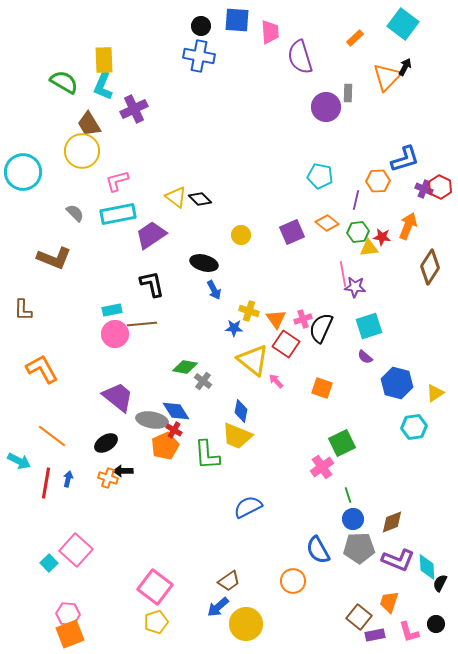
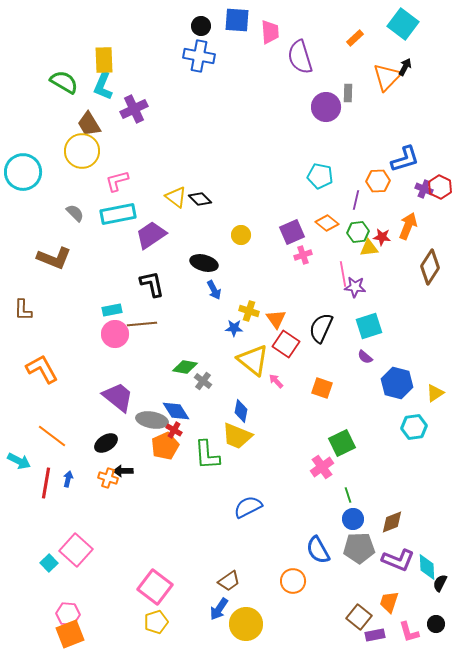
pink cross at (303, 319): moved 64 px up
blue arrow at (218, 607): moved 1 px right, 2 px down; rotated 15 degrees counterclockwise
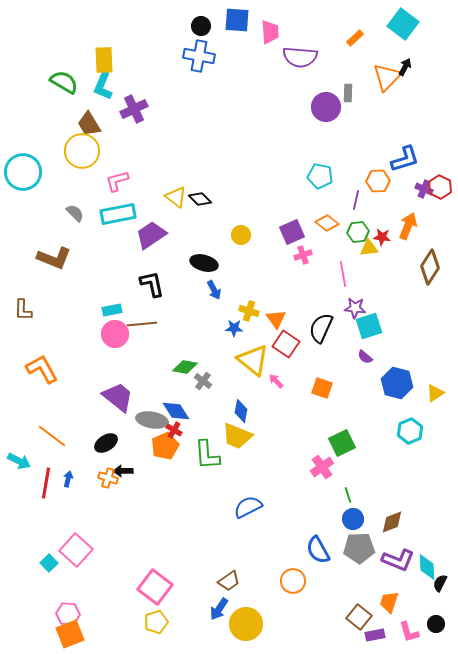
purple semicircle at (300, 57): rotated 68 degrees counterclockwise
purple star at (355, 287): moved 21 px down
cyan hexagon at (414, 427): moved 4 px left, 4 px down; rotated 15 degrees counterclockwise
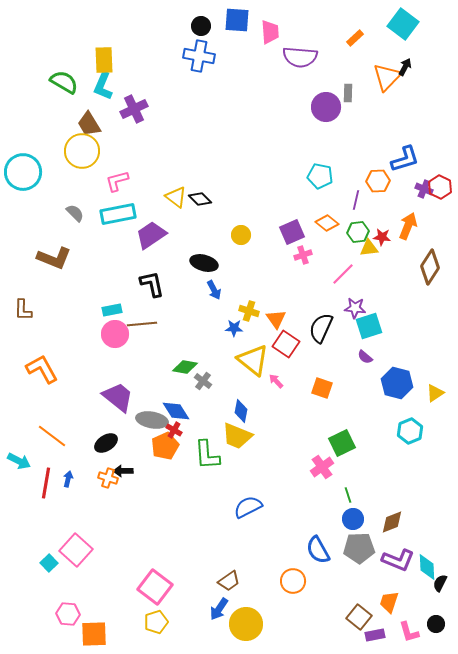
pink line at (343, 274): rotated 55 degrees clockwise
orange square at (70, 634): moved 24 px right; rotated 20 degrees clockwise
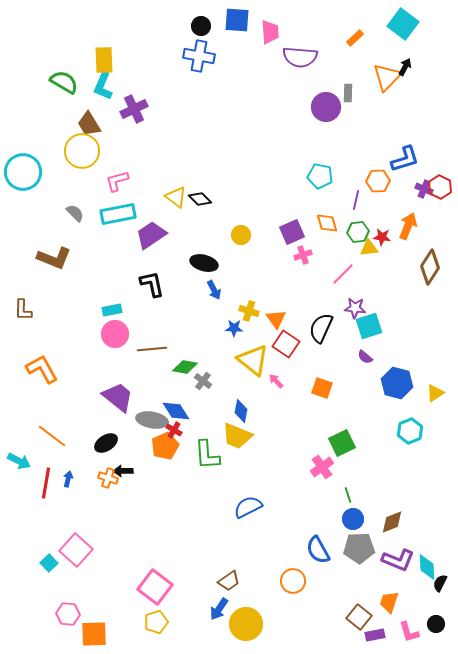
orange diamond at (327, 223): rotated 35 degrees clockwise
brown line at (142, 324): moved 10 px right, 25 px down
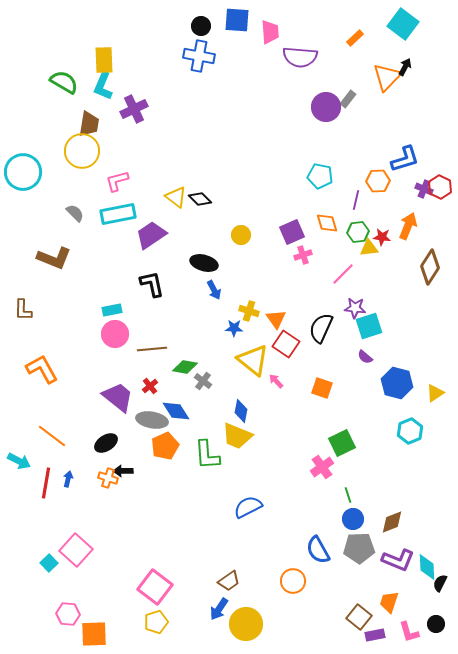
gray rectangle at (348, 93): moved 6 px down; rotated 36 degrees clockwise
brown trapezoid at (89, 124): rotated 140 degrees counterclockwise
red cross at (174, 430): moved 24 px left, 44 px up; rotated 21 degrees clockwise
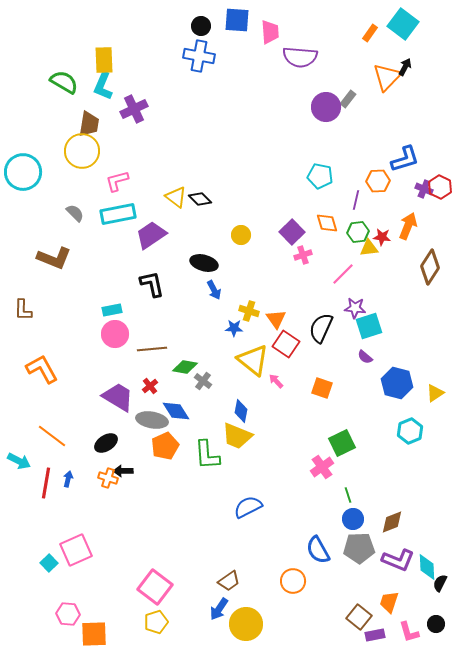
orange rectangle at (355, 38): moved 15 px right, 5 px up; rotated 12 degrees counterclockwise
purple square at (292, 232): rotated 20 degrees counterclockwise
purple trapezoid at (118, 397): rotated 8 degrees counterclockwise
pink square at (76, 550): rotated 24 degrees clockwise
